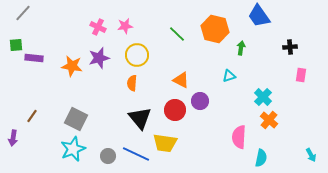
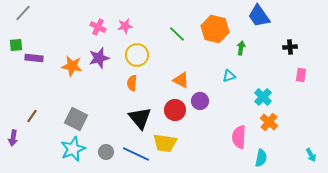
orange cross: moved 2 px down
gray circle: moved 2 px left, 4 px up
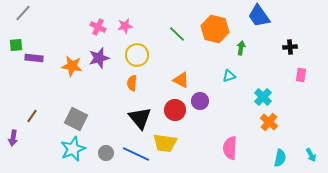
pink semicircle: moved 9 px left, 11 px down
gray circle: moved 1 px down
cyan semicircle: moved 19 px right
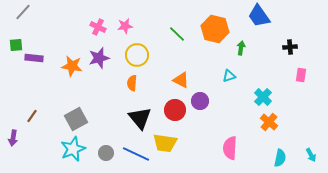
gray line: moved 1 px up
gray square: rotated 35 degrees clockwise
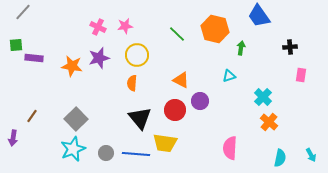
gray square: rotated 15 degrees counterclockwise
blue line: rotated 20 degrees counterclockwise
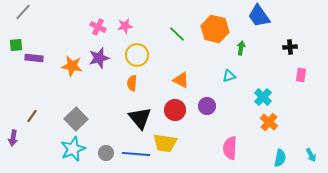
purple circle: moved 7 px right, 5 px down
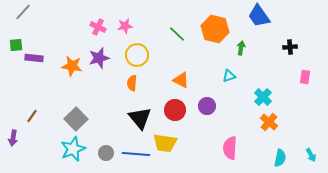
pink rectangle: moved 4 px right, 2 px down
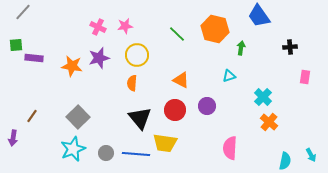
gray square: moved 2 px right, 2 px up
cyan semicircle: moved 5 px right, 3 px down
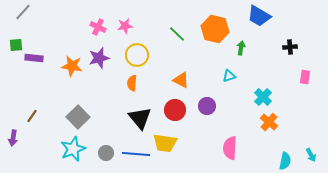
blue trapezoid: rotated 25 degrees counterclockwise
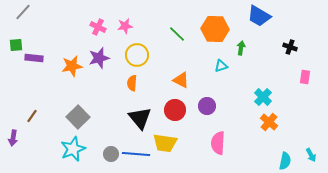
orange hexagon: rotated 12 degrees counterclockwise
black cross: rotated 24 degrees clockwise
orange star: rotated 20 degrees counterclockwise
cyan triangle: moved 8 px left, 10 px up
pink semicircle: moved 12 px left, 5 px up
gray circle: moved 5 px right, 1 px down
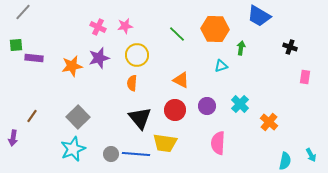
cyan cross: moved 23 px left, 7 px down
